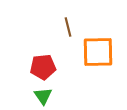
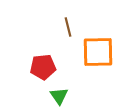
green triangle: moved 16 px right
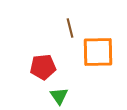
brown line: moved 2 px right, 1 px down
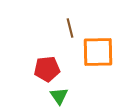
red pentagon: moved 4 px right, 2 px down
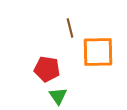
red pentagon: rotated 15 degrees clockwise
green triangle: moved 1 px left
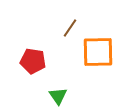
brown line: rotated 48 degrees clockwise
red pentagon: moved 14 px left, 8 px up
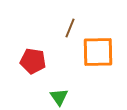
brown line: rotated 12 degrees counterclockwise
green triangle: moved 1 px right, 1 px down
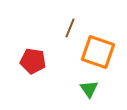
orange square: rotated 20 degrees clockwise
green triangle: moved 30 px right, 8 px up
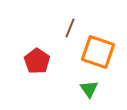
red pentagon: moved 4 px right; rotated 25 degrees clockwise
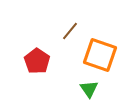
brown line: moved 3 px down; rotated 18 degrees clockwise
orange square: moved 2 px right, 3 px down
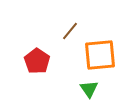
orange square: rotated 24 degrees counterclockwise
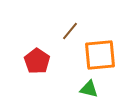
green triangle: rotated 42 degrees counterclockwise
